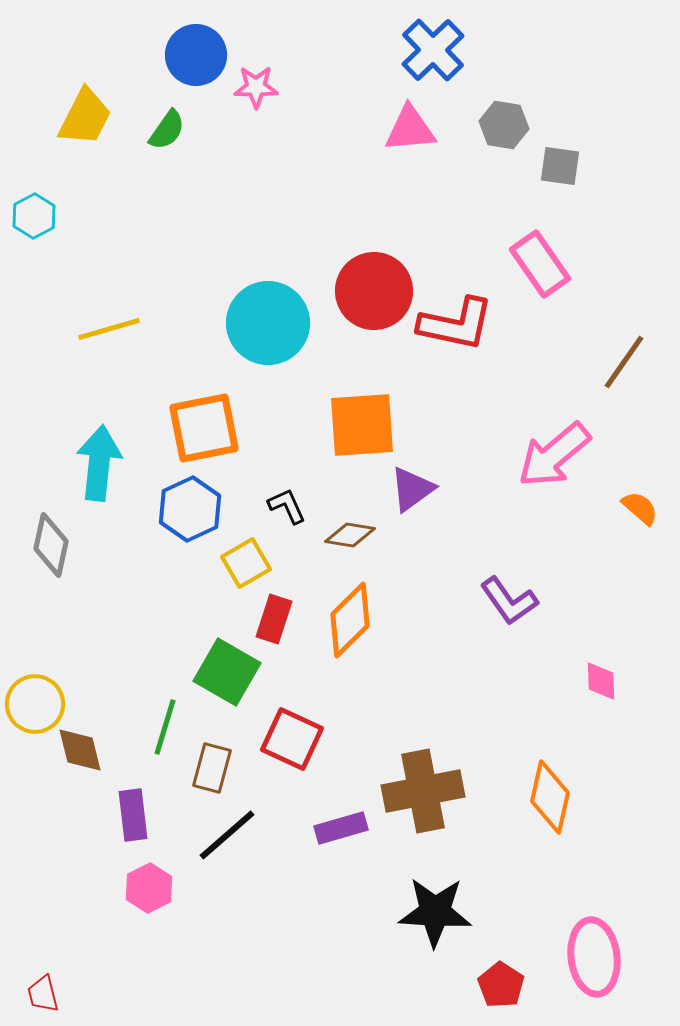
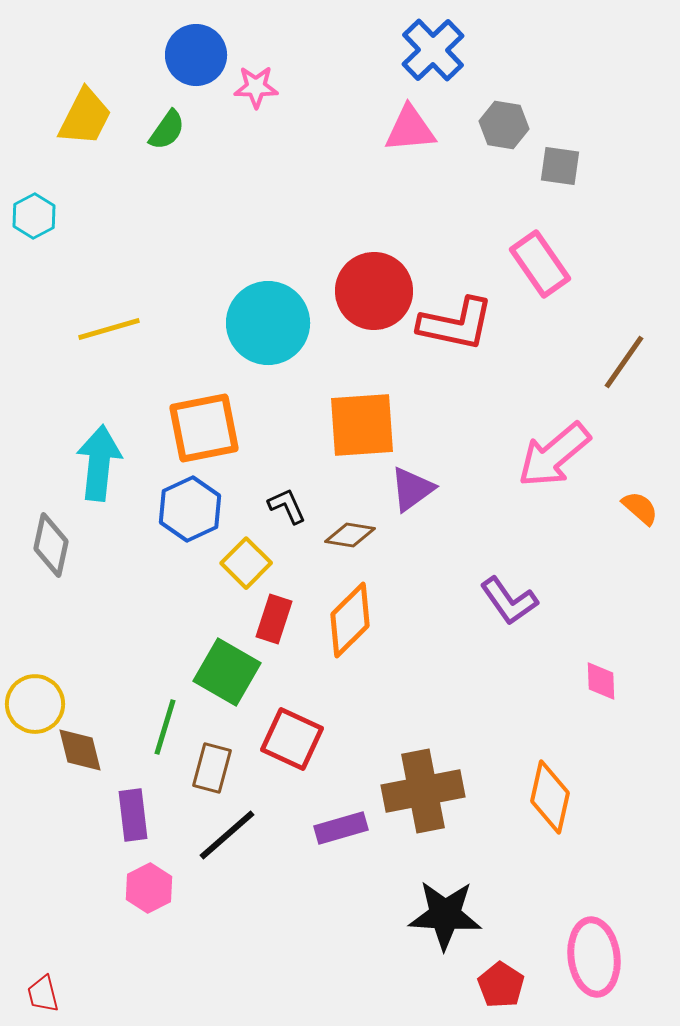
yellow square at (246, 563): rotated 15 degrees counterclockwise
black star at (435, 912): moved 10 px right, 3 px down
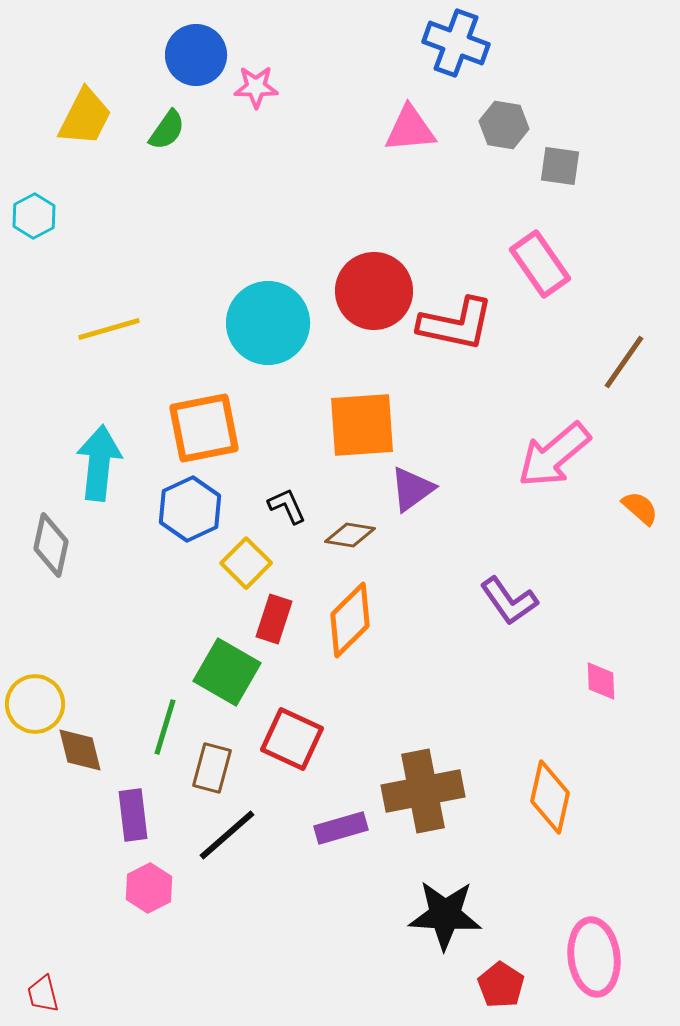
blue cross at (433, 50): moved 23 px right, 7 px up; rotated 26 degrees counterclockwise
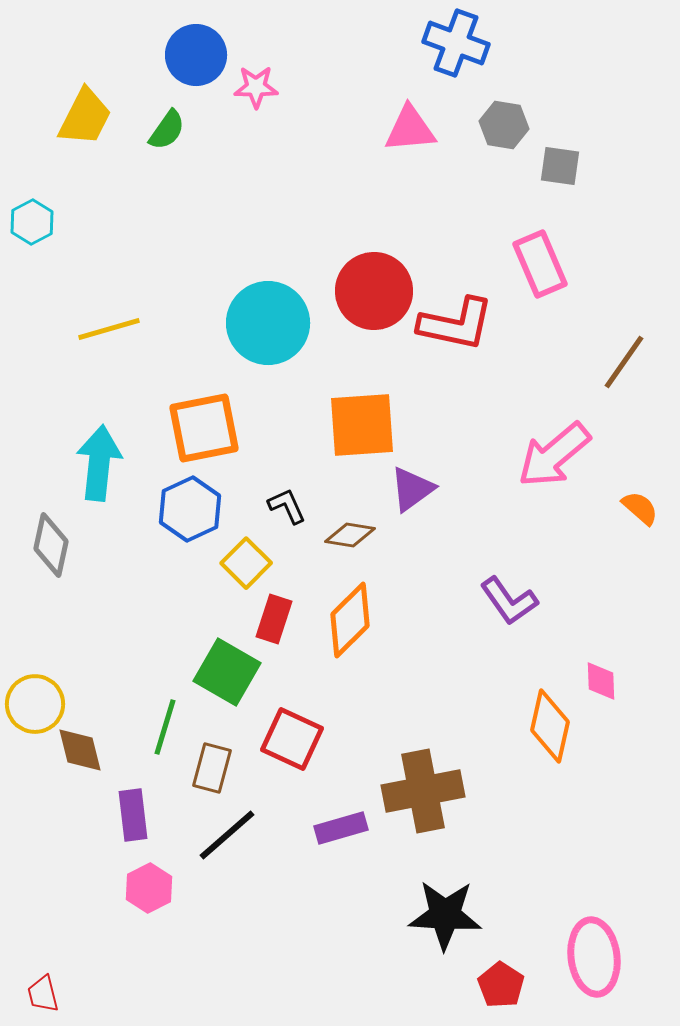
cyan hexagon at (34, 216): moved 2 px left, 6 px down
pink rectangle at (540, 264): rotated 12 degrees clockwise
orange diamond at (550, 797): moved 71 px up
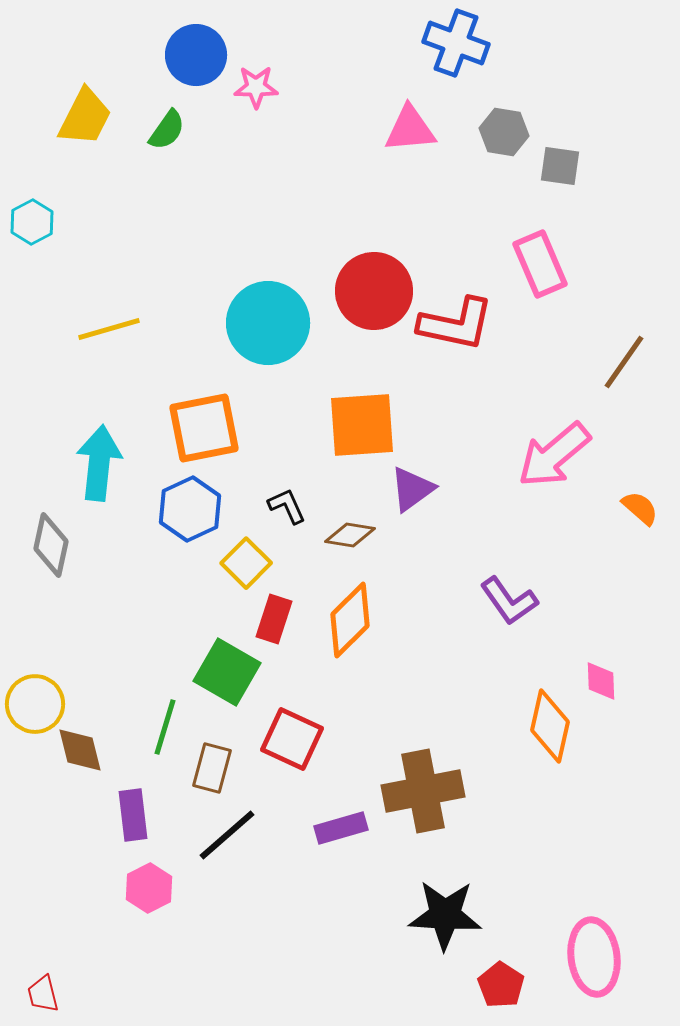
gray hexagon at (504, 125): moved 7 px down
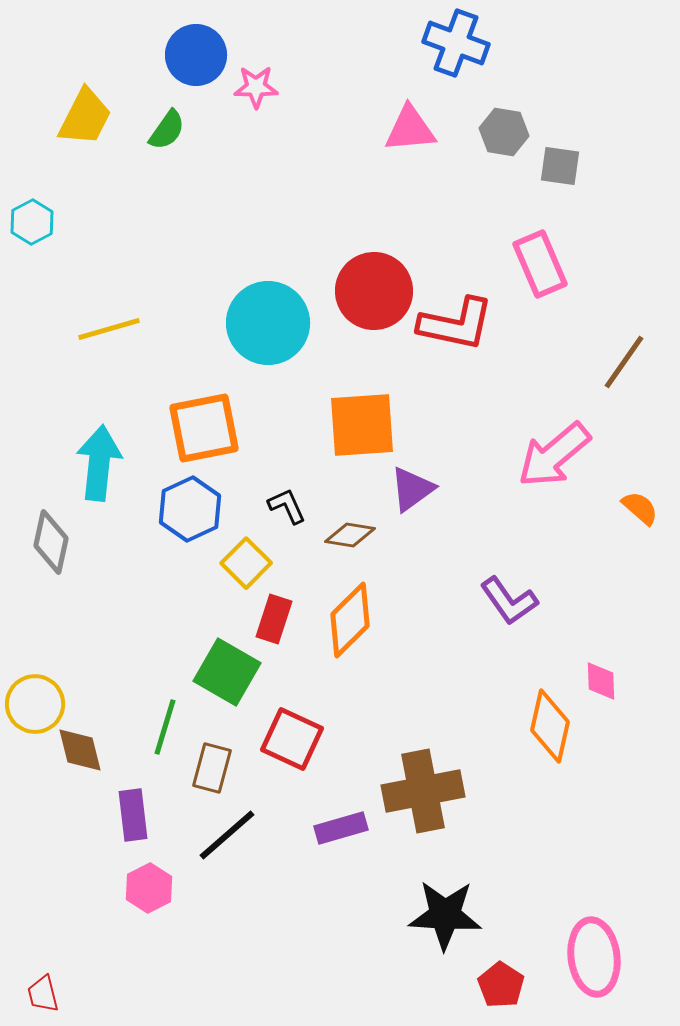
gray diamond at (51, 545): moved 3 px up
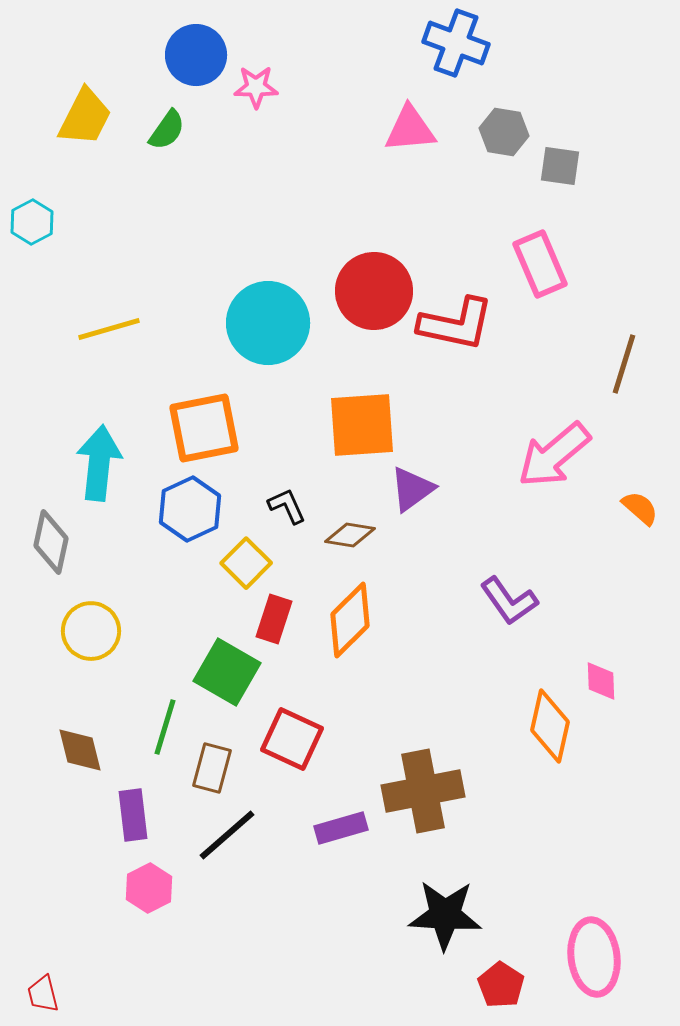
brown line at (624, 362): moved 2 px down; rotated 18 degrees counterclockwise
yellow circle at (35, 704): moved 56 px right, 73 px up
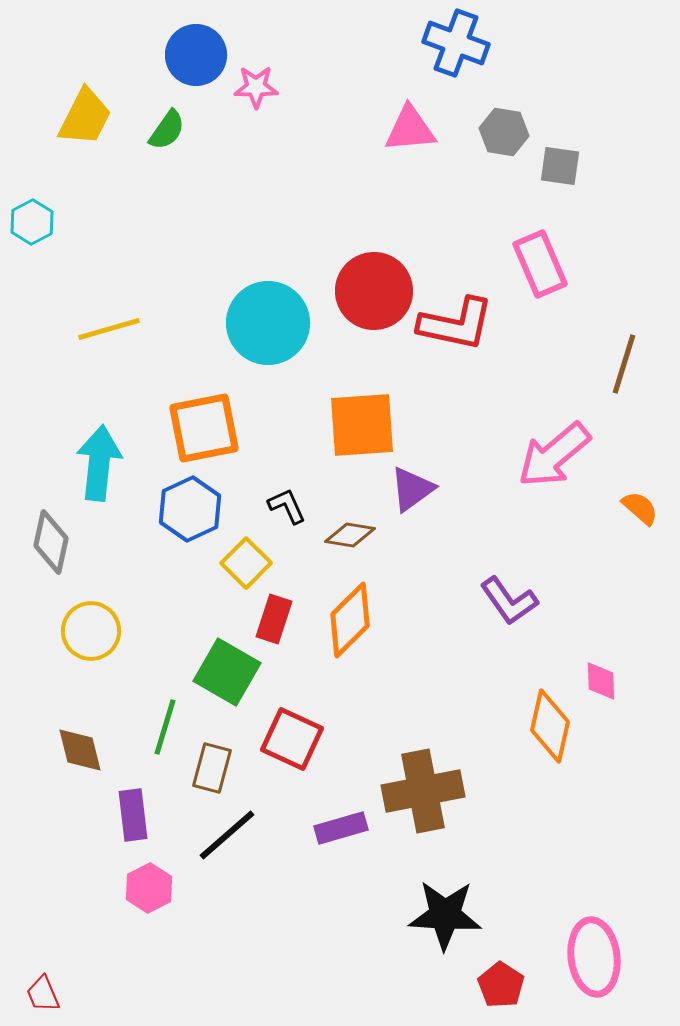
red trapezoid at (43, 994): rotated 9 degrees counterclockwise
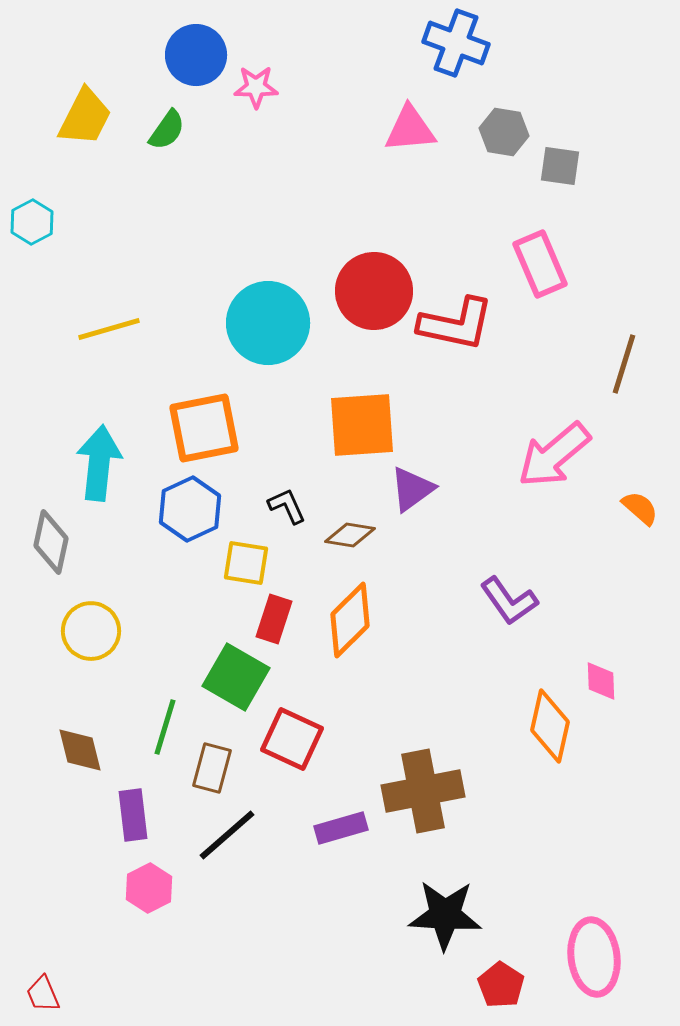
yellow square at (246, 563): rotated 36 degrees counterclockwise
green square at (227, 672): moved 9 px right, 5 px down
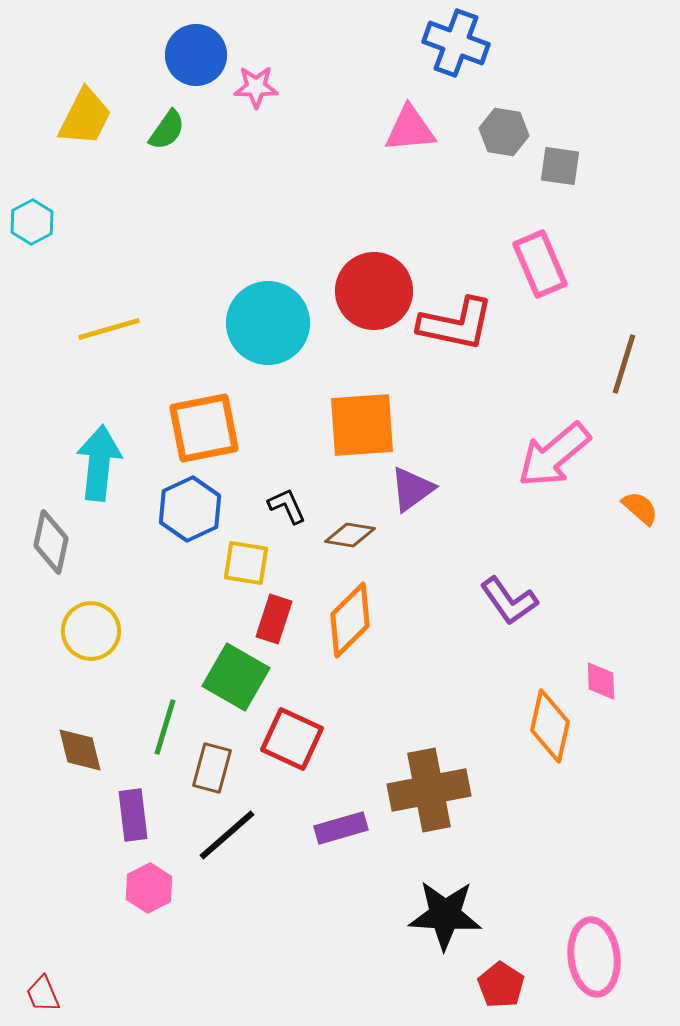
brown cross at (423, 791): moved 6 px right, 1 px up
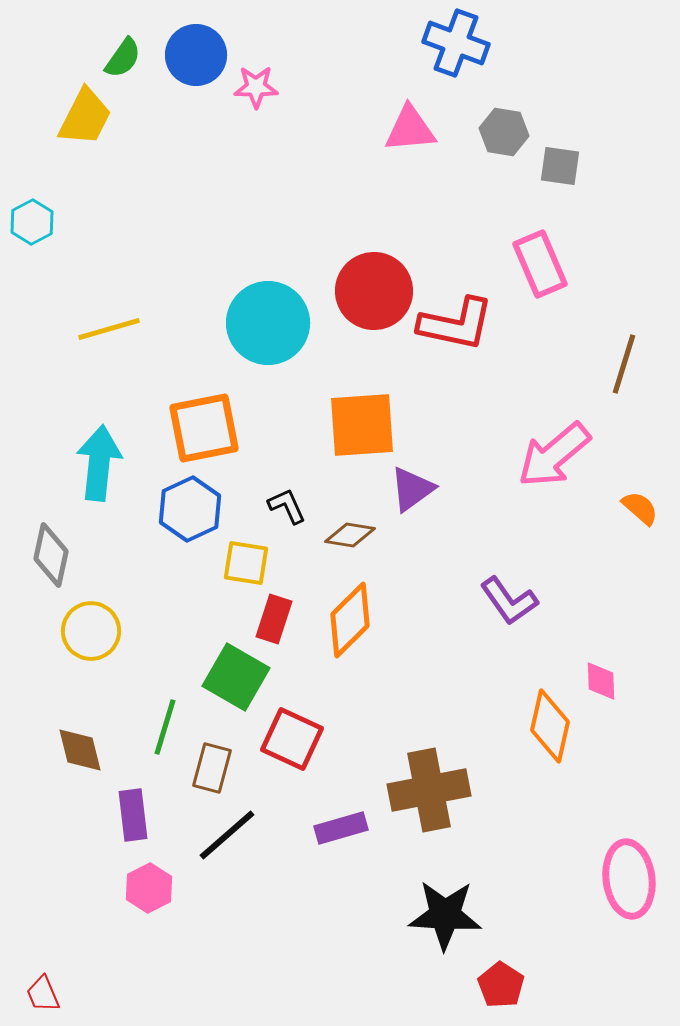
green semicircle at (167, 130): moved 44 px left, 72 px up
gray diamond at (51, 542): moved 13 px down
pink ellipse at (594, 957): moved 35 px right, 78 px up
